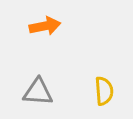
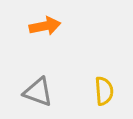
gray triangle: rotated 16 degrees clockwise
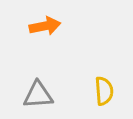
gray triangle: moved 3 px down; rotated 24 degrees counterclockwise
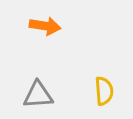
orange arrow: rotated 20 degrees clockwise
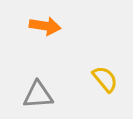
yellow semicircle: moved 1 px right, 12 px up; rotated 36 degrees counterclockwise
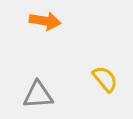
orange arrow: moved 5 px up
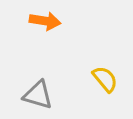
gray triangle: rotated 20 degrees clockwise
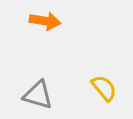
yellow semicircle: moved 1 px left, 9 px down
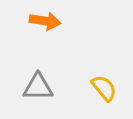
gray triangle: moved 8 px up; rotated 16 degrees counterclockwise
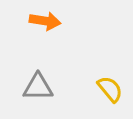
yellow semicircle: moved 6 px right, 1 px down
